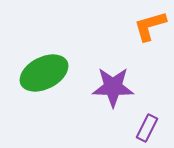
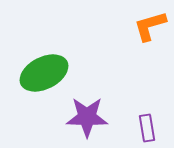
purple star: moved 26 px left, 30 px down
purple rectangle: rotated 36 degrees counterclockwise
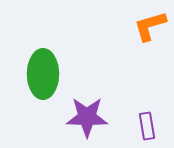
green ellipse: moved 1 px left, 1 px down; rotated 63 degrees counterclockwise
purple rectangle: moved 2 px up
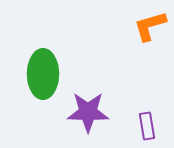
purple star: moved 1 px right, 5 px up
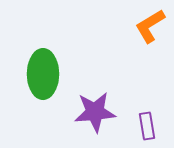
orange L-shape: rotated 15 degrees counterclockwise
purple star: moved 7 px right; rotated 6 degrees counterclockwise
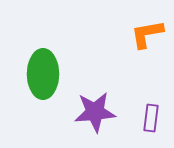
orange L-shape: moved 3 px left, 8 px down; rotated 21 degrees clockwise
purple rectangle: moved 4 px right, 8 px up; rotated 16 degrees clockwise
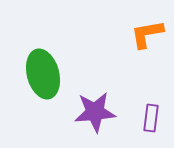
green ellipse: rotated 15 degrees counterclockwise
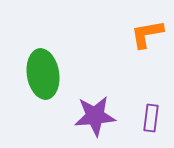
green ellipse: rotated 6 degrees clockwise
purple star: moved 4 px down
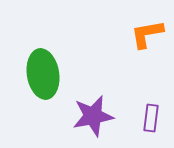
purple star: moved 2 px left; rotated 6 degrees counterclockwise
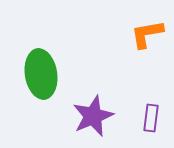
green ellipse: moved 2 px left
purple star: rotated 12 degrees counterclockwise
